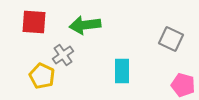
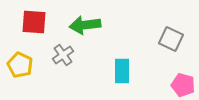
yellow pentagon: moved 22 px left, 11 px up
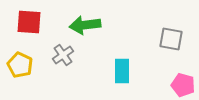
red square: moved 5 px left
gray square: rotated 15 degrees counterclockwise
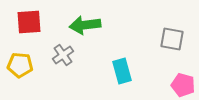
red square: rotated 8 degrees counterclockwise
gray square: moved 1 px right
yellow pentagon: rotated 20 degrees counterclockwise
cyan rectangle: rotated 15 degrees counterclockwise
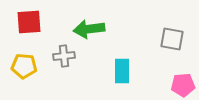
green arrow: moved 4 px right, 4 px down
gray cross: moved 1 px right, 1 px down; rotated 30 degrees clockwise
yellow pentagon: moved 4 px right, 1 px down
cyan rectangle: rotated 15 degrees clockwise
pink pentagon: rotated 20 degrees counterclockwise
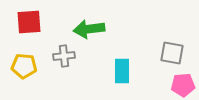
gray square: moved 14 px down
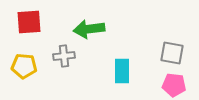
pink pentagon: moved 9 px left; rotated 10 degrees clockwise
